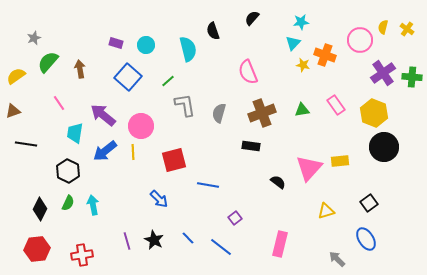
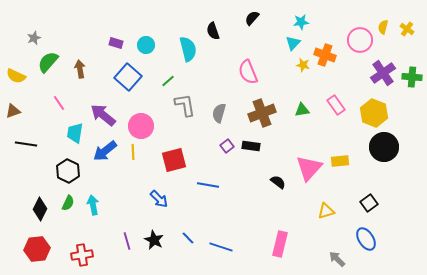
yellow semicircle at (16, 76): rotated 120 degrees counterclockwise
purple square at (235, 218): moved 8 px left, 72 px up
blue line at (221, 247): rotated 20 degrees counterclockwise
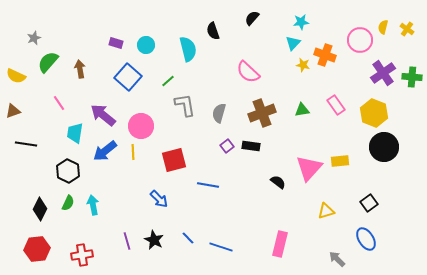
pink semicircle at (248, 72): rotated 25 degrees counterclockwise
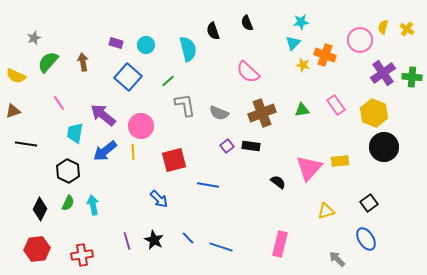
black semicircle at (252, 18): moved 5 px left, 5 px down; rotated 63 degrees counterclockwise
brown arrow at (80, 69): moved 3 px right, 7 px up
gray semicircle at (219, 113): rotated 84 degrees counterclockwise
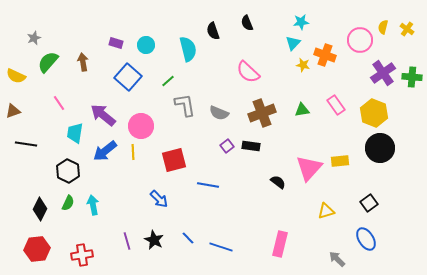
black circle at (384, 147): moved 4 px left, 1 px down
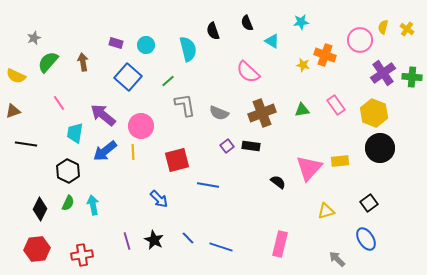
cyan triangle at (293, 43): moved 21 px left, 2 px up; rotated 42 degrees counterclockwise
red square at (174, 160): moved 3 px right
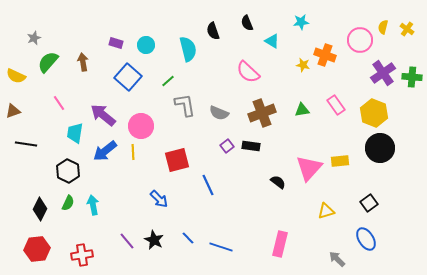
blue line at (208, 185): rotated 55 degrees clockwise
purple line at (127, 241): rotated 24 degrees counterclockwise
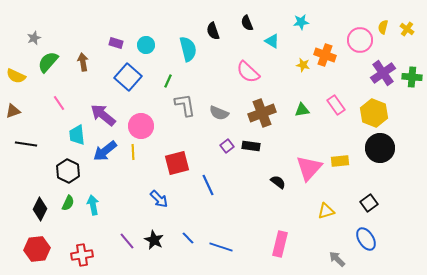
green line at (168, 81): rotated 24 degrees counterclockwise
cyan trapezoid at (75, 133): moved 2 px right, 2 px down; rotated 15 degrees counterclockwise
red square at (177, 160): moved 3 px down
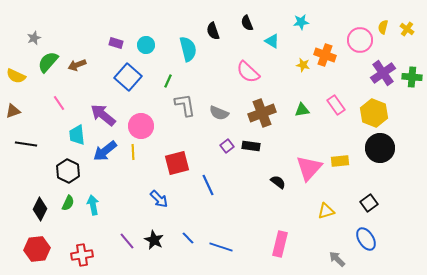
brown arrow at (83, 62): moved 6 px left, 3 px down; rotated 102 degrees counterclockwise
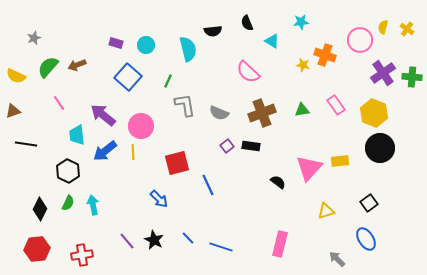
black semicircle at (213, 31): rotated 78 degrees counterclockwise
green semicircle at (48, 62): moved 5 px down
